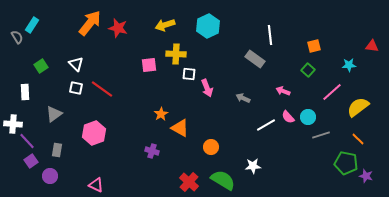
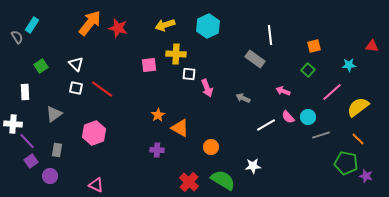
orange star at (161, 114): moved 3 px left, 1 px down
purple cross at (152, 151): moved 5 px right, 1 px up; rotated 16 degrees counterclockwise
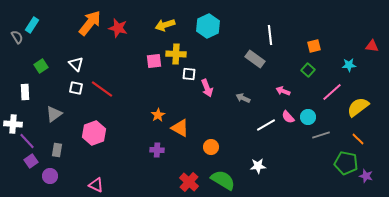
pink square at (149, 65): moved 5 px right, 4 px up
white star at (253, 166): moved 5 px right
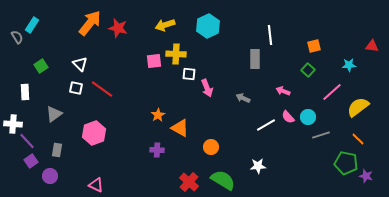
gray rectangle at (255, 59): rotated 54 degrees clockwise
white triangle at (76, 64): moved 4 px right
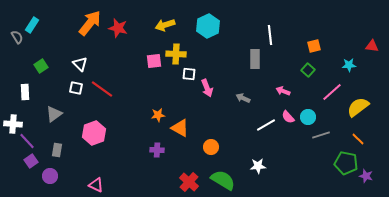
orange star at (158, 115): rotated 24 degrees clockwise
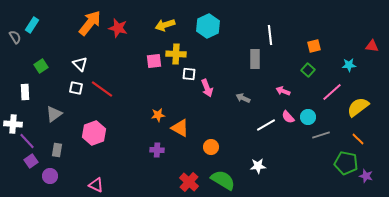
gray semicircle at (17, 37): moved 2 px left
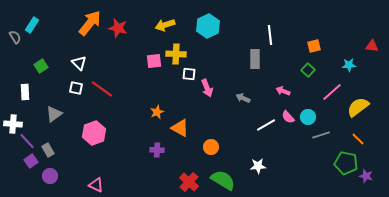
white triangle at (80, 64): moved 1 px left, 1 px up
orange star at (158, 115): moved 1 px left, 3 px up; rotated 16 degrees counterclockwise
gray rectangle at (57, 150): moved 9 px left; rotated 40 degrees counterclockwise
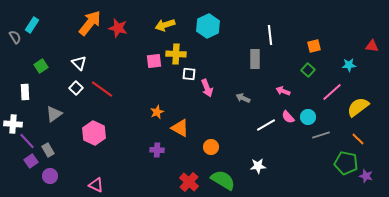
white square at (76, 88): rotated 32 degrees clockwise
pink hexagon at (94, 133): rotated 15 degrees counterclockwise
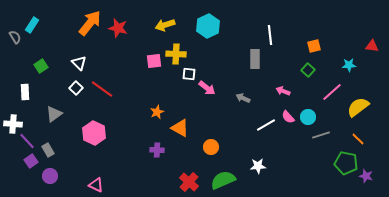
pink arrow at (207, 88): rotated 30 degrees counterclockwise
green semicircle at (223, 180): rotated 55 degrees counterclockwise
